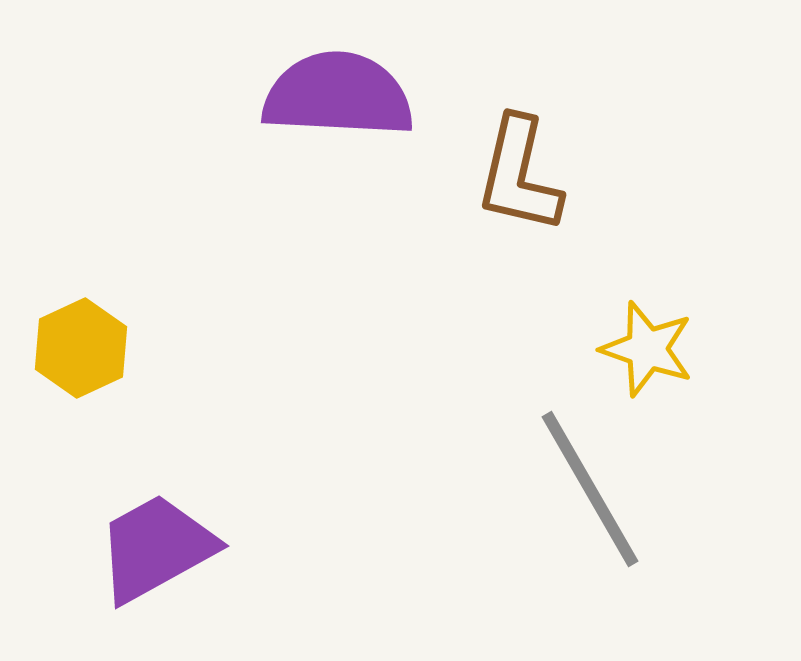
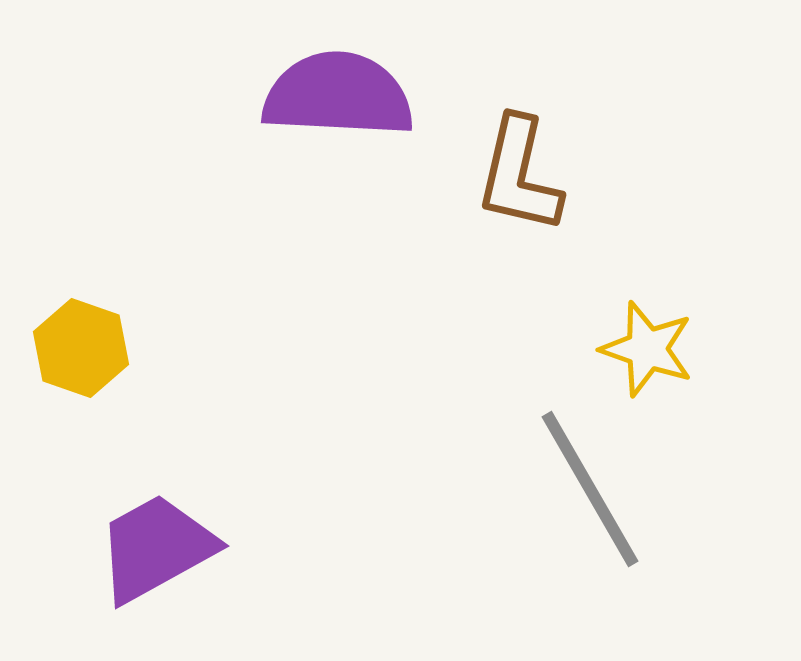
yellow hexagon: rotated 16 degrees counterclockwise
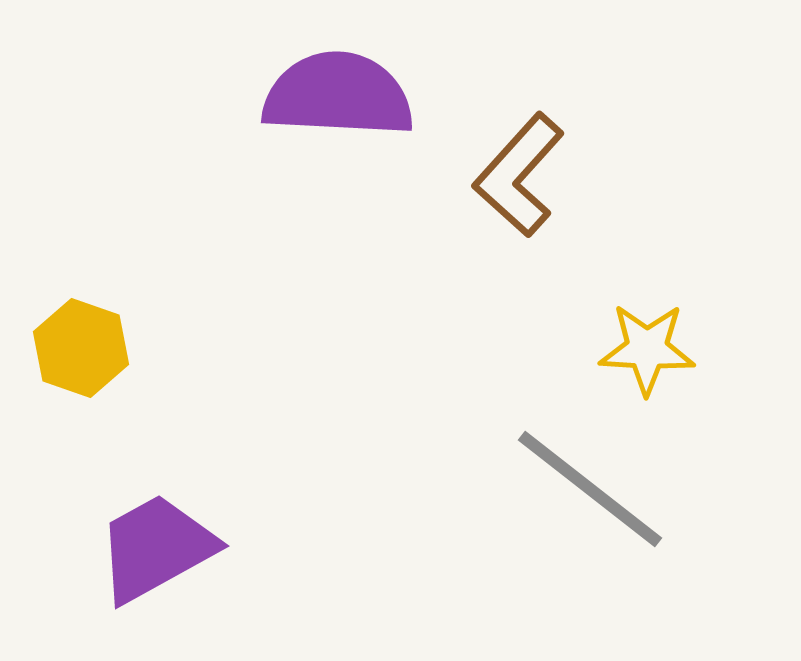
brown L-shape: rotated 29 degrees clockwise
yellow star: rotated 16 degrees counterclockwise
gray line: rotated 22 degrees counterclockwise
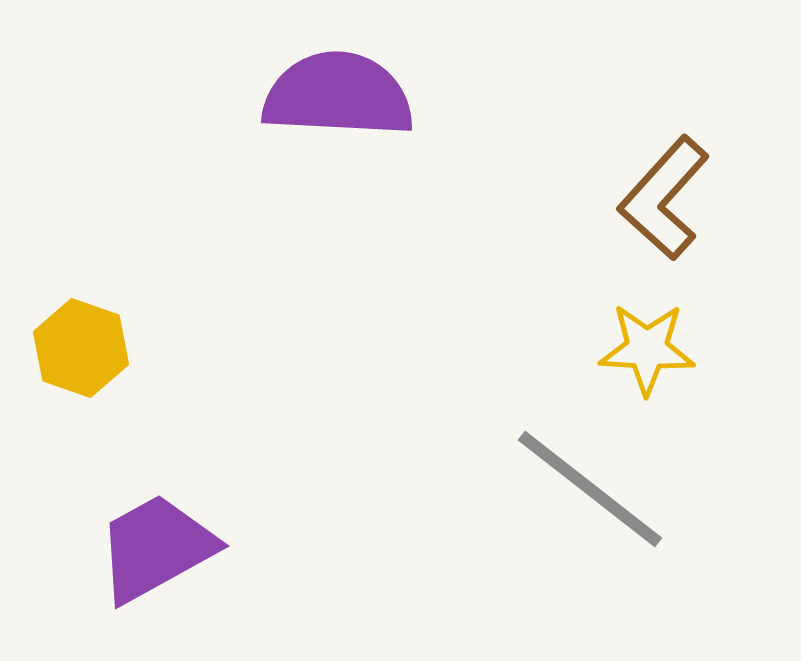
brown L-shape: moved 145 px right, 23 px down
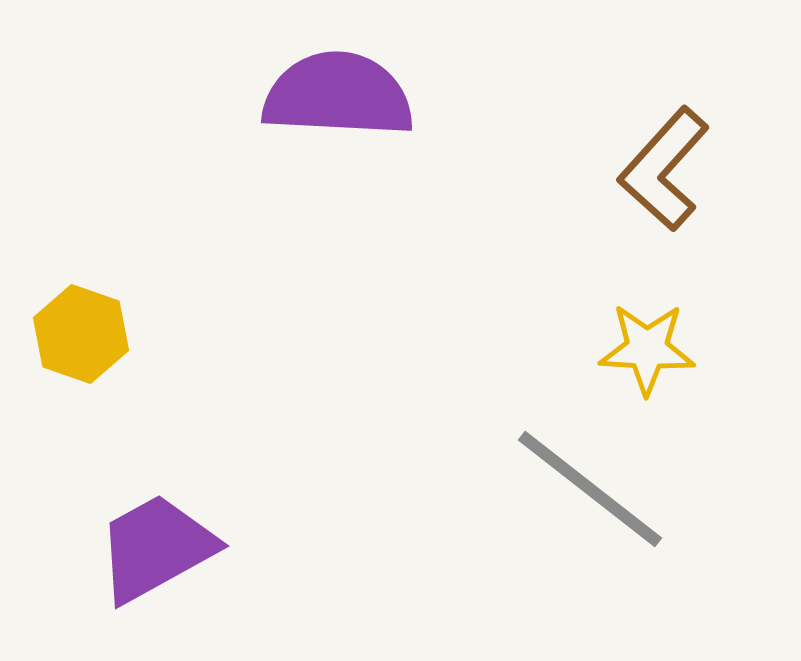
brown L-shape: moved 29 px up
yellow hexagon: moved 14 px up
